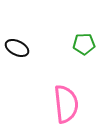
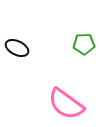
pink semicircle: rotated 132 degrees clockwise
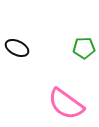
green pentagon: moved 4 px down
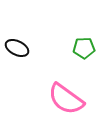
pink semicircle: moved 5 px up
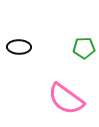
black ellipse: moved 2 px right, 1 px up; rotated 25 degrees counterclockwise
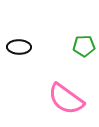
green pentagon: moved 2 px up
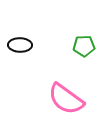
black ellipse: moved 1 px right, 2 px up
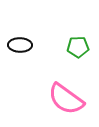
green pentagon: moved 6 px left, 1 px down
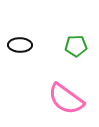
green pentagon: moved 2 px left, 1 px up
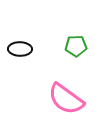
black ellipse: moved 4 px down
